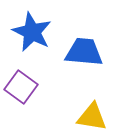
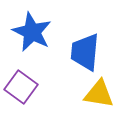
blue trapezoid: moved 1 px right; rotated 90 degrees counterclockwise
yellow triangle: moved 7 px right, 23 px up
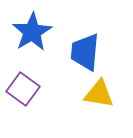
blue star: rotated 15 degrees clockwise
purple square: moved 2 px right, 2 px down
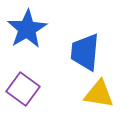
blue star: moved 5 px left, 3 px up
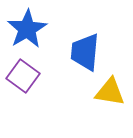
purple square: moved 13 px up
yellow triangle: moved 11 px right, 2 px up
